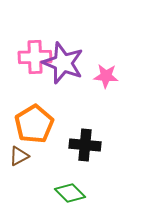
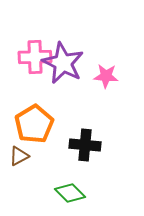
purple star: rotated 6 degrees clockwise
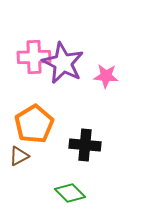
pink cross: moved 1 px left
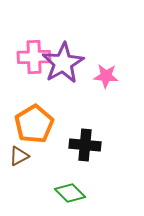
purple star: rotated 15 degrees clockwise
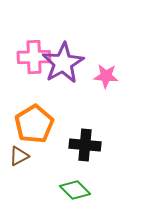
green diamond: moved 5 px right, 3 px up
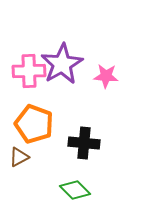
pink cross: moved 5 px left, 14 px down
purple star: moved 1 px left, 1 px down
orange pentagon: rotated 21 degrees counterclockwise
black cross: moved 1 px left, 2 px up
brown triangle: moved 1 px down
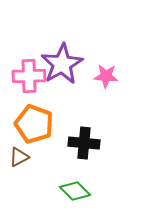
pink cross: moved 5 px down
green diamond: moved 1 px down
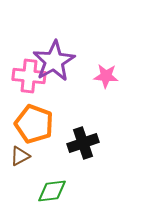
purple star: moved 8 px left, 3 px up
pink cross: rotated 8 degrees clockwise
black cross: moved 1 px left; rotated 24 degrees counterclockwise
brown triangle: moved 1 px right, 1 px up
green diamond: moved 23 px left; rotated 52 degrees counterclockwise
